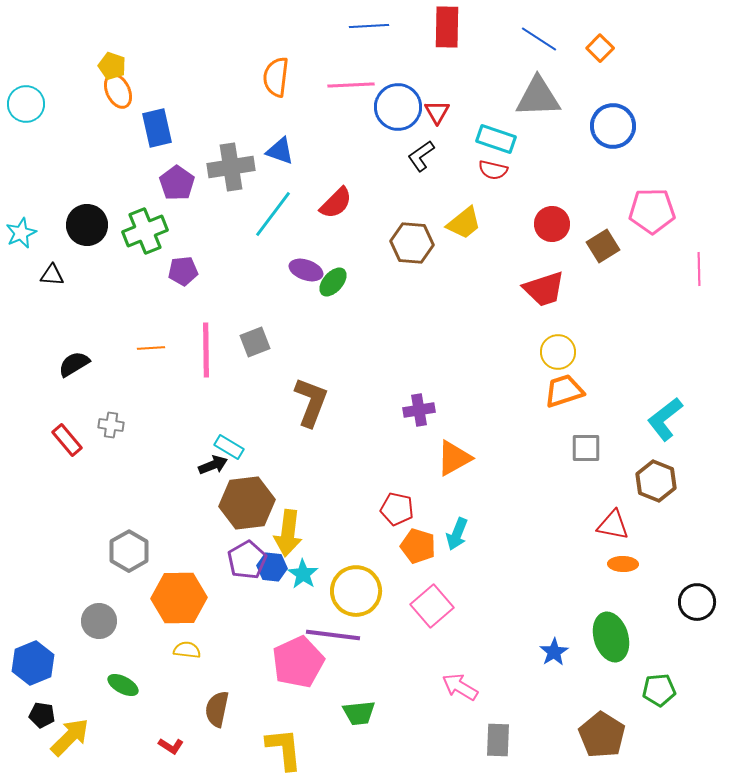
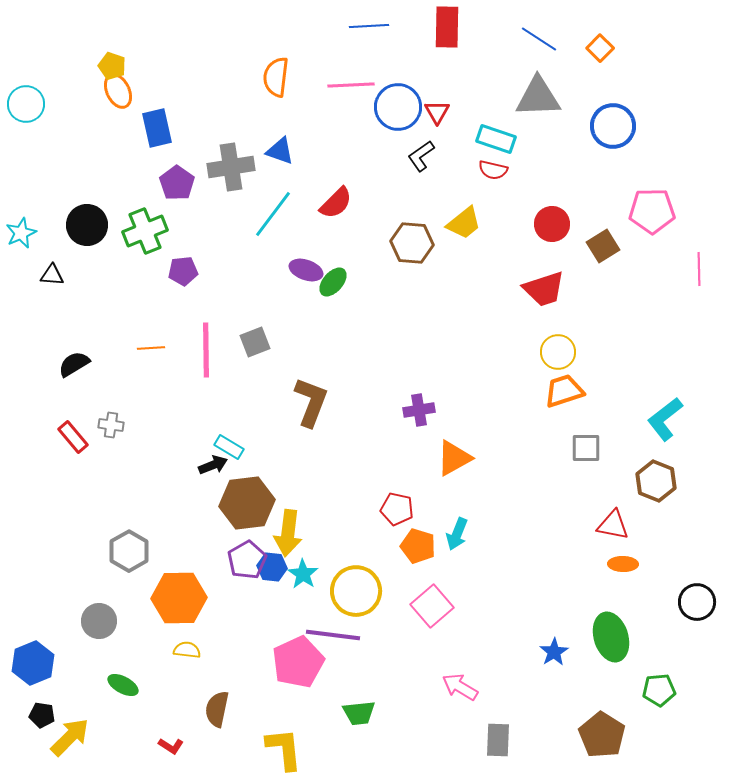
red rectangle at (67, 440): moved 6 px right, 3 px up
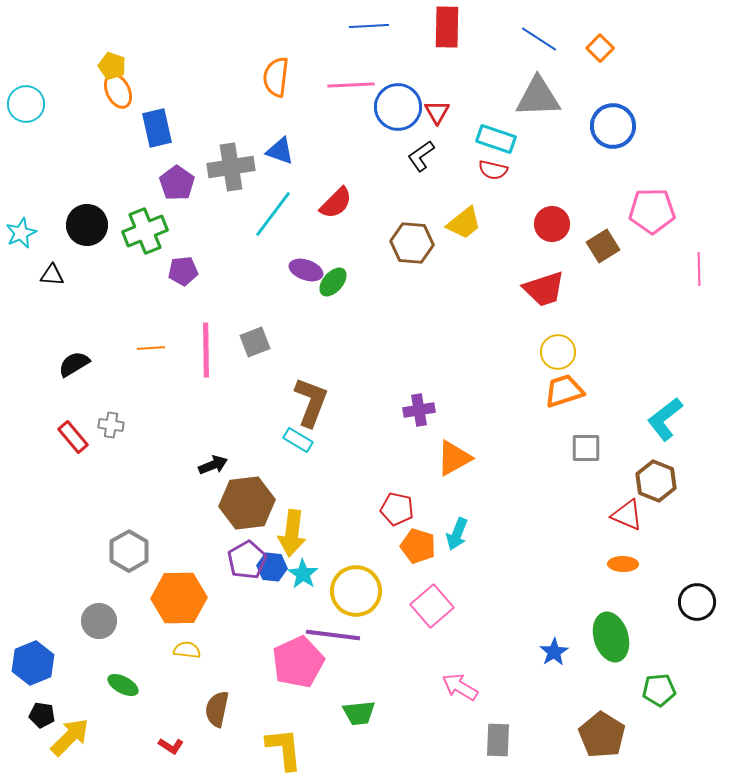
cyan rectangle at (229, 447): moved 69 px right, 7 px up
red triangle at (613, 525): moved 14 px right, 10 px up; rotated 12 degrees clockwise
yellow arrow at (288, 533): moved 4 px right
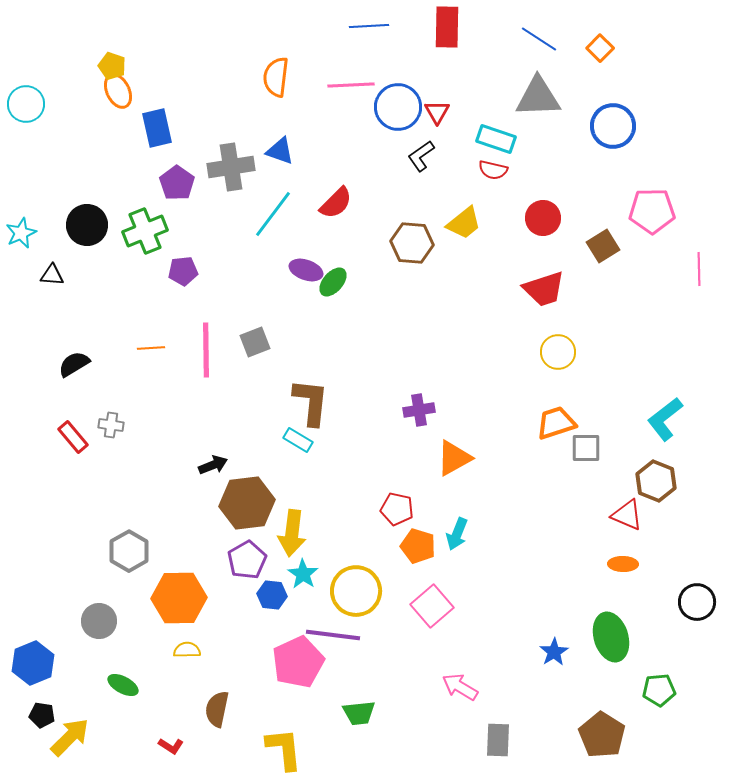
red circle at (552, 224): moved 9 px left, 6 px up
orange trapezoid at (564, 391): moved 8 px left, 32 px down
brown L-shape at (311, 402): rotated 15 degrees counterclockwise
blue hexagon at (272, 567): moved 28 px down
yellow semicircle at (187, 650): rotated 8 degrees counterclockwise
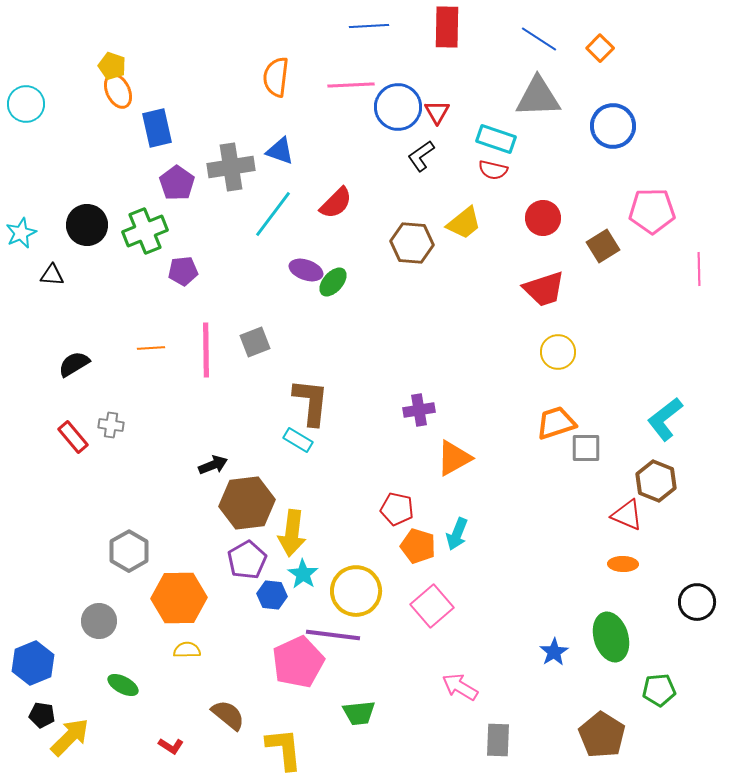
brown semicircle at (217, 709): moved 11 px right, 6 px down; rotated 117 degrees clockwise
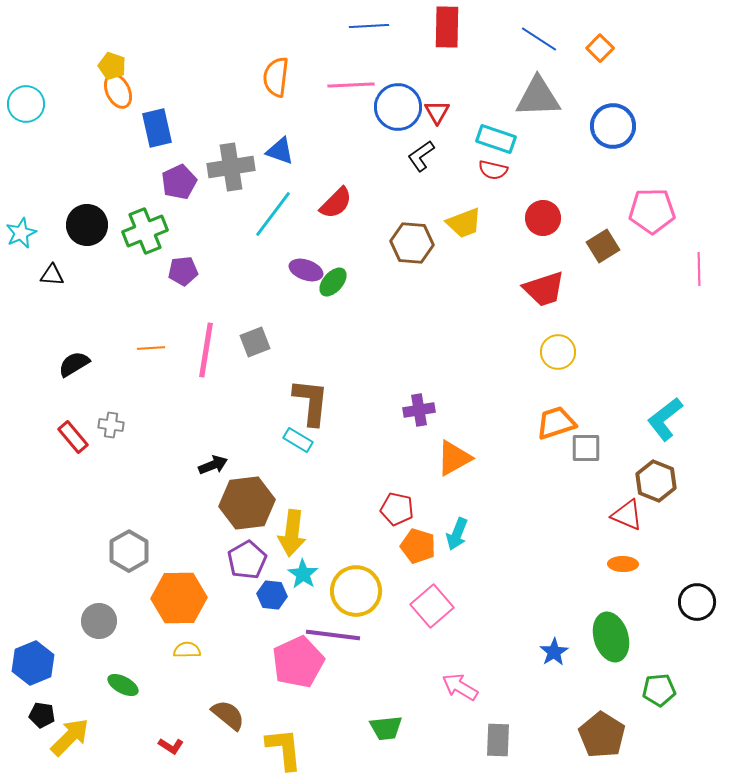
purple pentagon at (177, 183): moved 2 px right, 1 px up; rotated 12 degrees clockwise
yellow trapezoid at (464, 223): rotated 18 degrees clockwise
pink line at (206, 350): rotated 10 degrees clockwise
green trapezoid at (359, 713): moved 27 px right, 15 px down
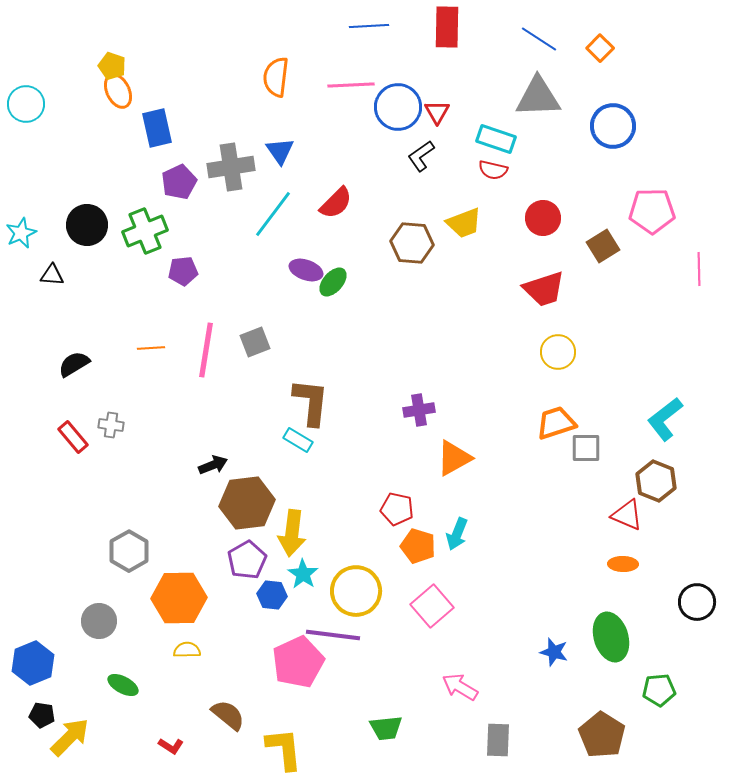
blue triangle at (280, 151): rotated 36 degrees clockwise
blue star at (554, 652): rotated 24 degrees counterclockwise
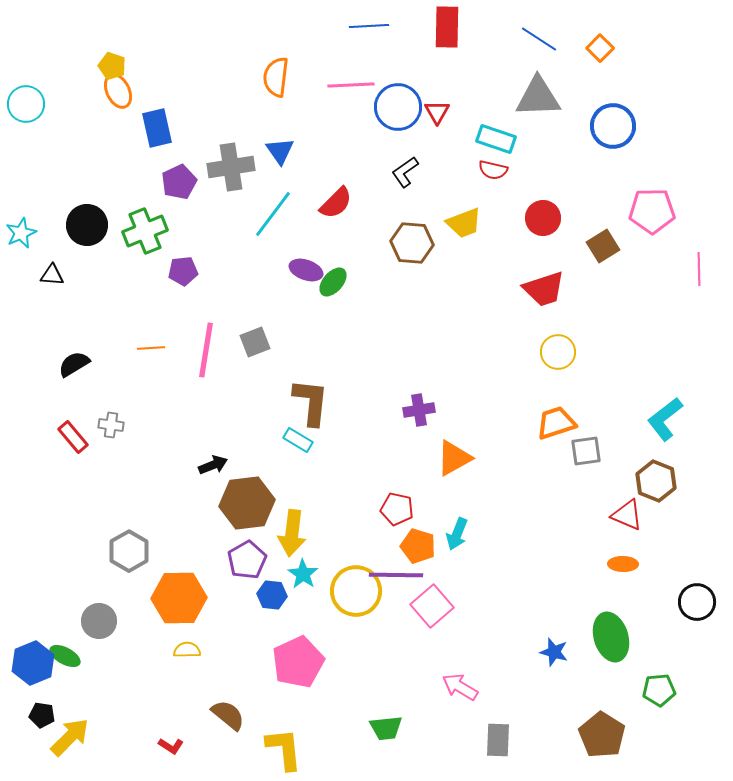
black L-shape at (421, 156): moved 16 px left, 16 px down
gray square at (586, 448): moved 3 px down; rotated 8 degrees counterclockwise
purple line at (333, 635): moved 63 px right, 60 px up; rotated 6 degrees counterclockwise
green ellipse at (123, 685): moved 58 px left, 29 px up
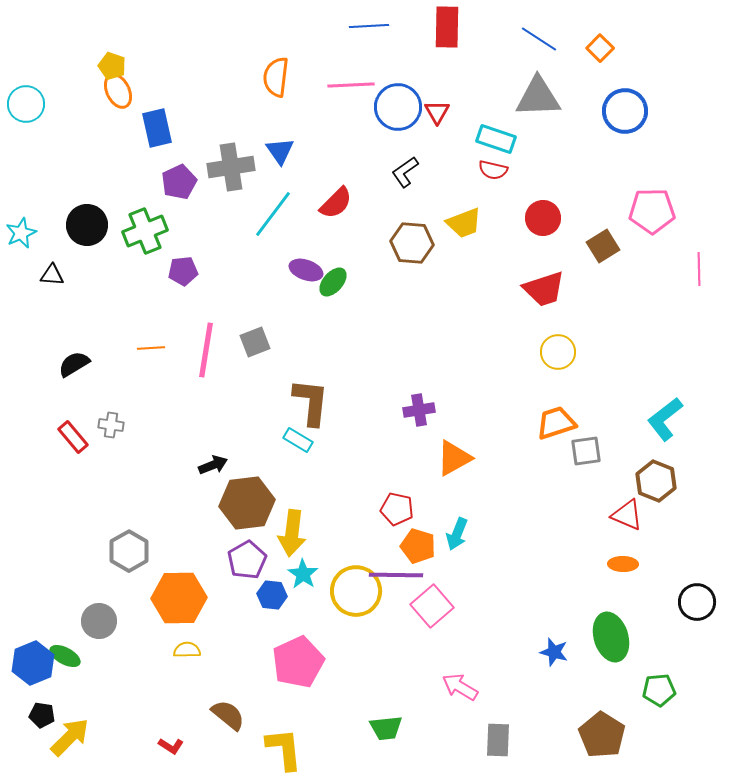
blue circle at (613, 126): moved 12 px right, 15 px up
